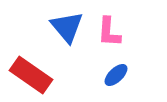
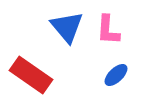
pink L-shape: moved 1 px left, 2 px up
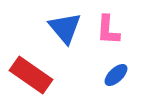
blue triangle: moved 2 px left, 1 px down
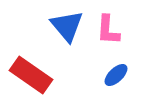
blue triangle: moved 2 px right, 2 px up
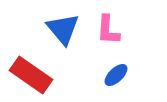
blue triangle: moved 4 px left, 3 px down
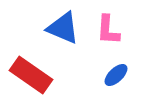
blue triangle: moved 1 px up; rotated 27 degrees counterclockwise
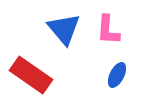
blue triangle: moved 1 px right, 1 px down; rotated 27 degrees clockwise
blue ellipse: moved 1 px right; rotated 20 degrees counterclockwise
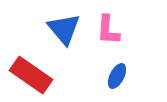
blue ellipse: moved 1 px down
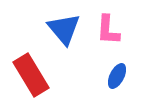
red rectangle: rotated 24 degrees clockwise
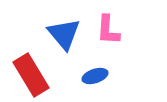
blue triangle: moved 5 px down
blue ellipse: moved 22 px left; rotated 45 degrees clockwise
